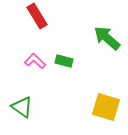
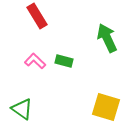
green arrow: rotated 24 degrees clockwise
green triangle: moved 2 px down
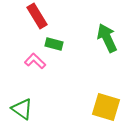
green rectangle: moved 10 px left, 17 px up
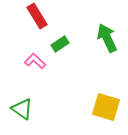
green rectangle: moved 6 px right; rotated 48 degrees counterclockwise
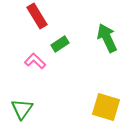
green triangle: rotated 30 degrees clockwise
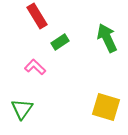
green rectangle: moved 2 px up
pink L-shape: moved 6 px down
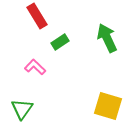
yellow square: moved 2 px right, 1 px up
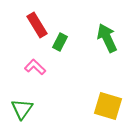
red rectangle: moved 9 px down
green rectangle: rotated 30 degrees counterclockwise
